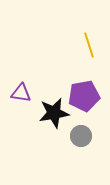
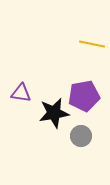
yellow line: moved 3 px right, 1 px up; rotated 60 degrees counterclockwise
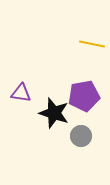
black star: rotated 28 degrees clockwise
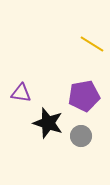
yellow line: rotated 20 degrees clockwise
black star: moved 6 px left, 10 px down
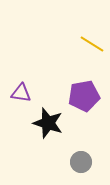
gray circle: moved 26 px down
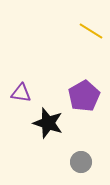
yellow line: moved 1 px left, 13 px up
purple pentagon: rotated 20 degrees counterclockwise
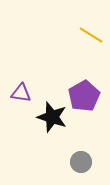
yellow line: moved 4 px down
black star: moved 4 px right, 6 px up
